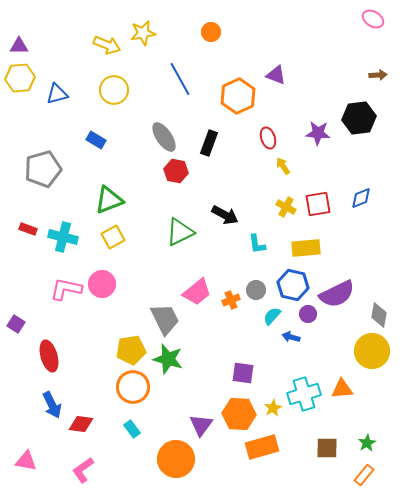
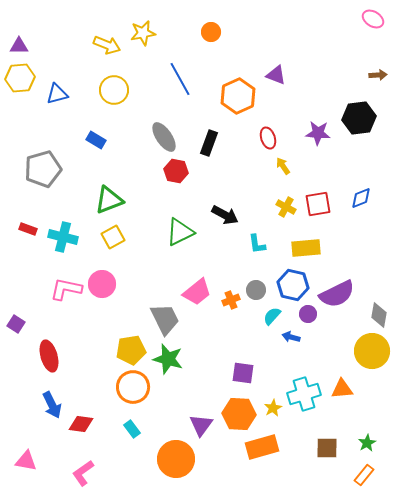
pink L-shape at (83, 470): moved 3 px down
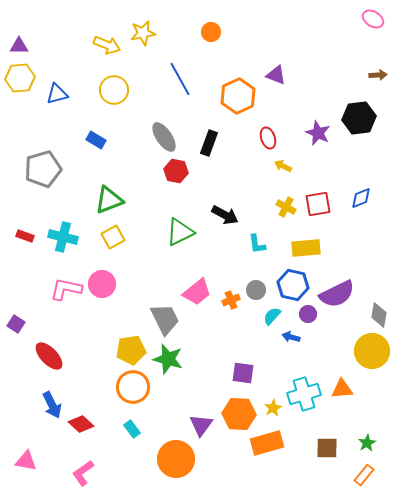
purple star at (318, 133): rotated 20 degrees clockwise
yellow arrow at (283, 166): rotated 30 degrees counterclockwise
red rectangle at (28, 229): moved 3 px left, 7 px down
red ellipse at (49, 356): rotated 28 degrees counterclockwise
red diamond at (81, 424): rotated 35 degrees clockwise
orange rectangle at (262, 447): moved 5 px right, 4 px up
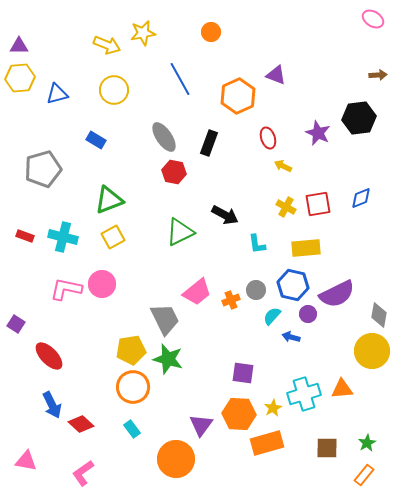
red hexagon at (176, 171): moved 2 px left, 1 px down
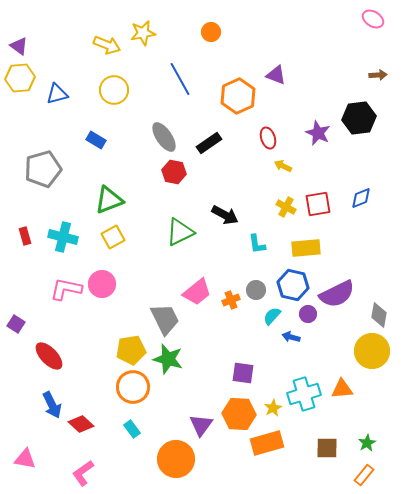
purple triangle at (19, 46): rotated 36 degrees clockwise
black rectangle at (209, 143): rotated 35 degrees clockwise
red rectangle at (25, 236): rotated 54 degrees clockwise
pink triangle at (26, 461): moved 1 px left, 2 px up
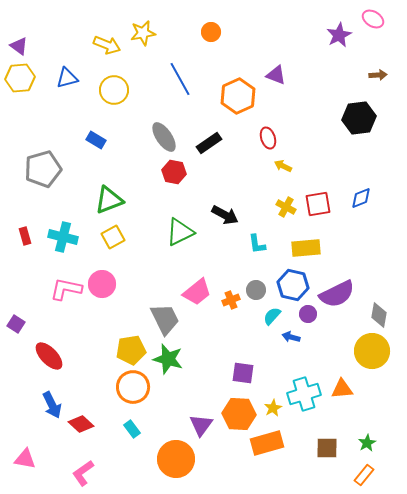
blue triangle at (57, 94): moved 10 px right, 16 px up
purple star at (318, 133): moved 21 px right, 98 px up; rotated 20 degrees clockwise
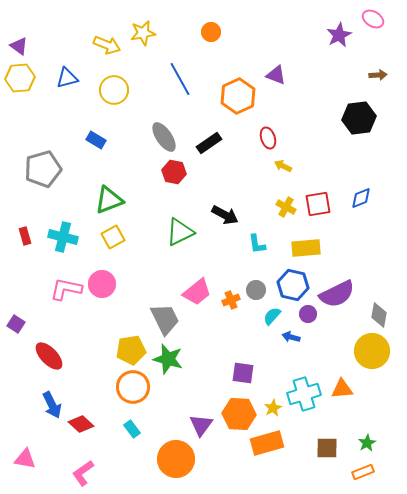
orange rectangle at (364, 475): moved 1 px left, 3 px up; rotated 30 degrees clockwise
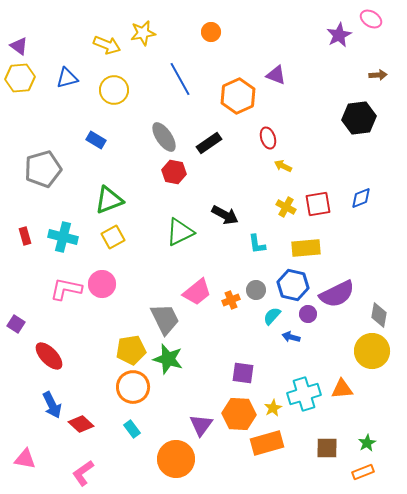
pink ellipse at (373, 19): moved 2 px left
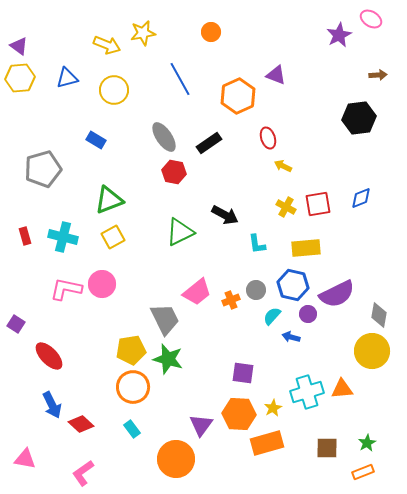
cyan cross at (304, 394): moved 3 px right, 2 px up
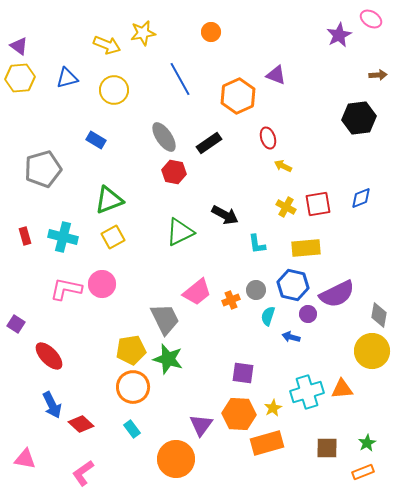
cyan semicircle at (272, 316): moved 4 px left; rotated 24 degrees counterclockwise
